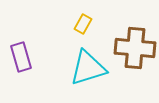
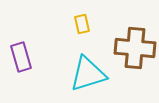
yellow rectangle: moved 1 px left; rotated 42 degrees counterclockwise
cyan triangle: moved 6 px down
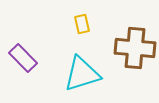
purple rectangle: moved 2 px right, 1 px down; rotated 28 degrees counterclockwise
cyan triangle: moved 6 px left
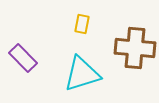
yellow rectangle: rotated 24 degrees clockwise
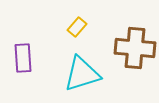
yellow rectangle: moved 5 px left, 3 px down; rotated 30 degrees clockwise
purple rectangle: rotated 40 degrees clockwise
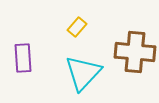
brown cross: moved 4 px down
cyan triangle: moved 1 px right, 1 px up; rotated 30 degrees counterclockwise
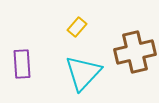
brown cross: rotated 18 degrees counterclockwise
purple rectangle: moved 1 px left, 6 px down
